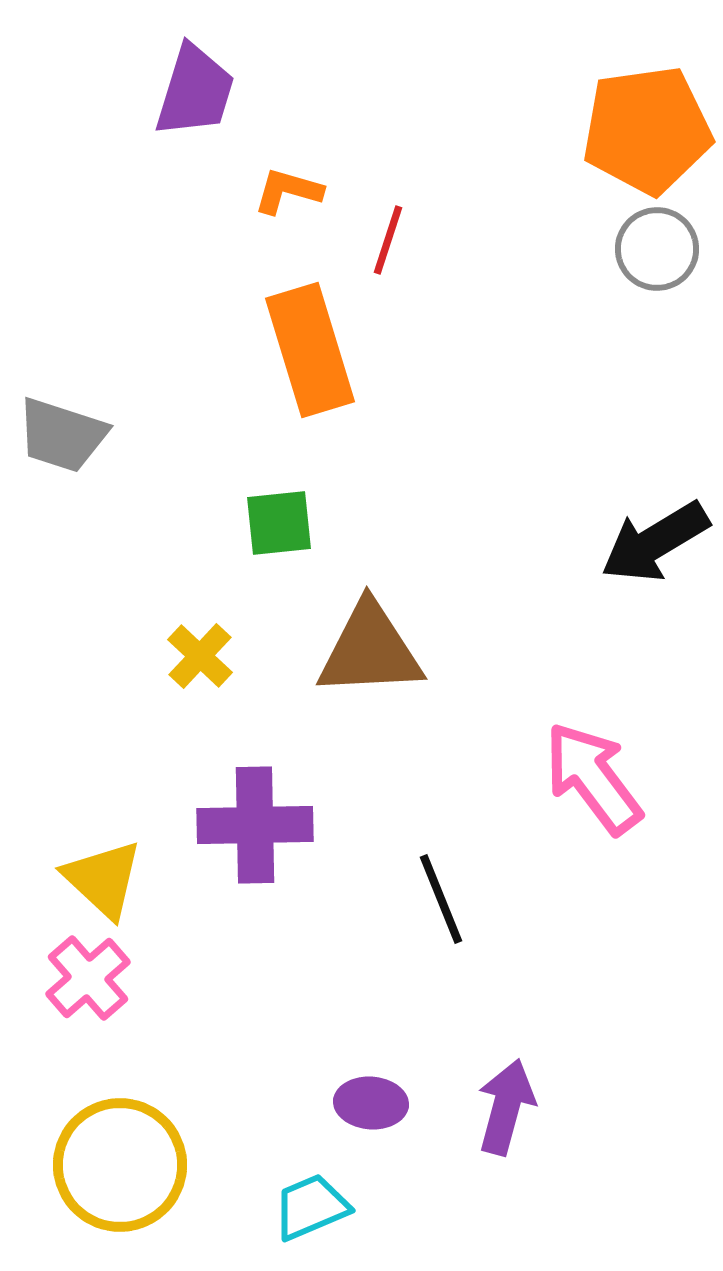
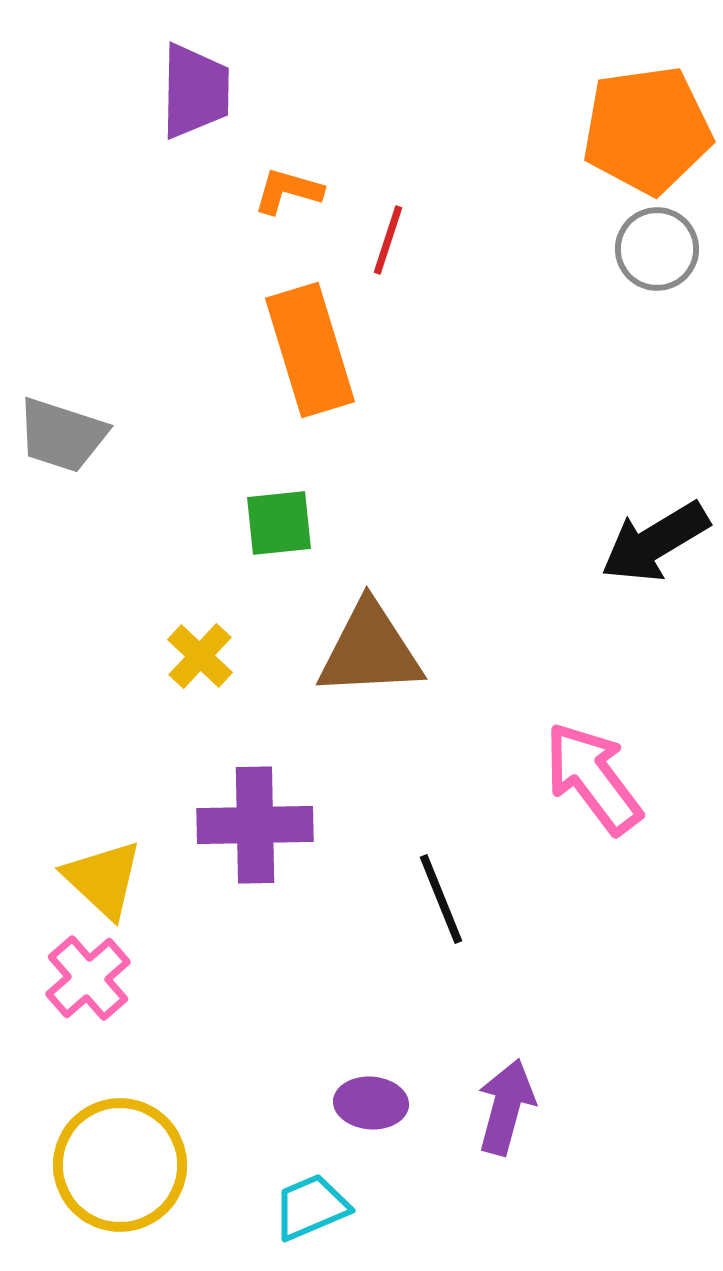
purple trapezoid: rotated 16 degrees counterclockwise
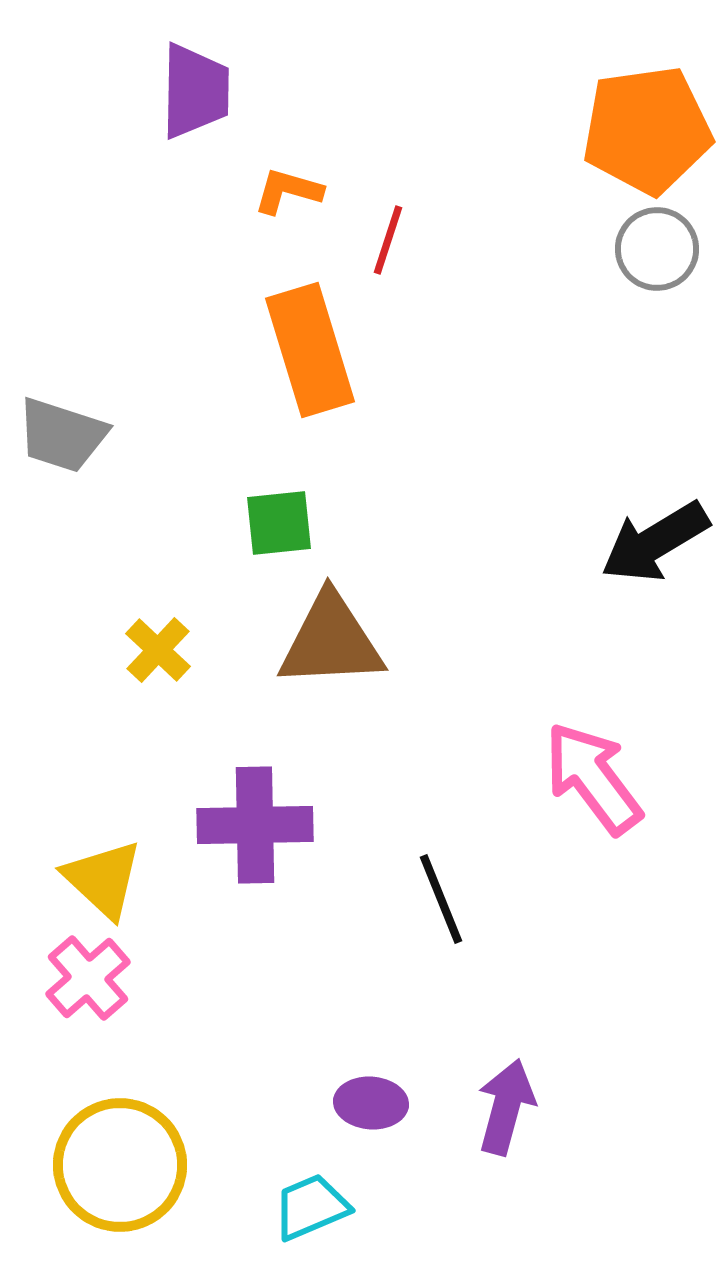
brown triangle: moved 39 px left, 9 px up
yellow cross: moved 42 px left, 6 px up
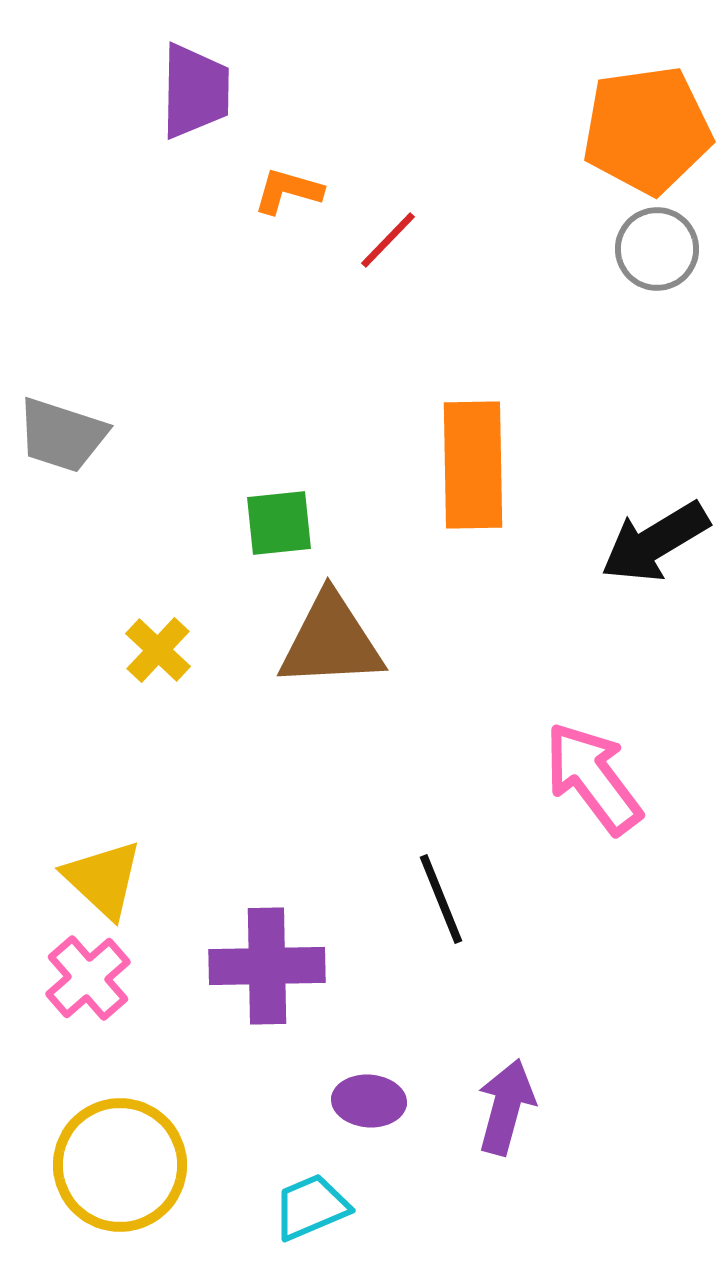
red line: rotated 26 degrees clockwise
orange rectangle: moved 163 px right, 115 px down; rotated 16 degrees clockwise
purple cross: moved 12 px right, 141 px down
purple ellipse: moved 2 px left, 2 px up
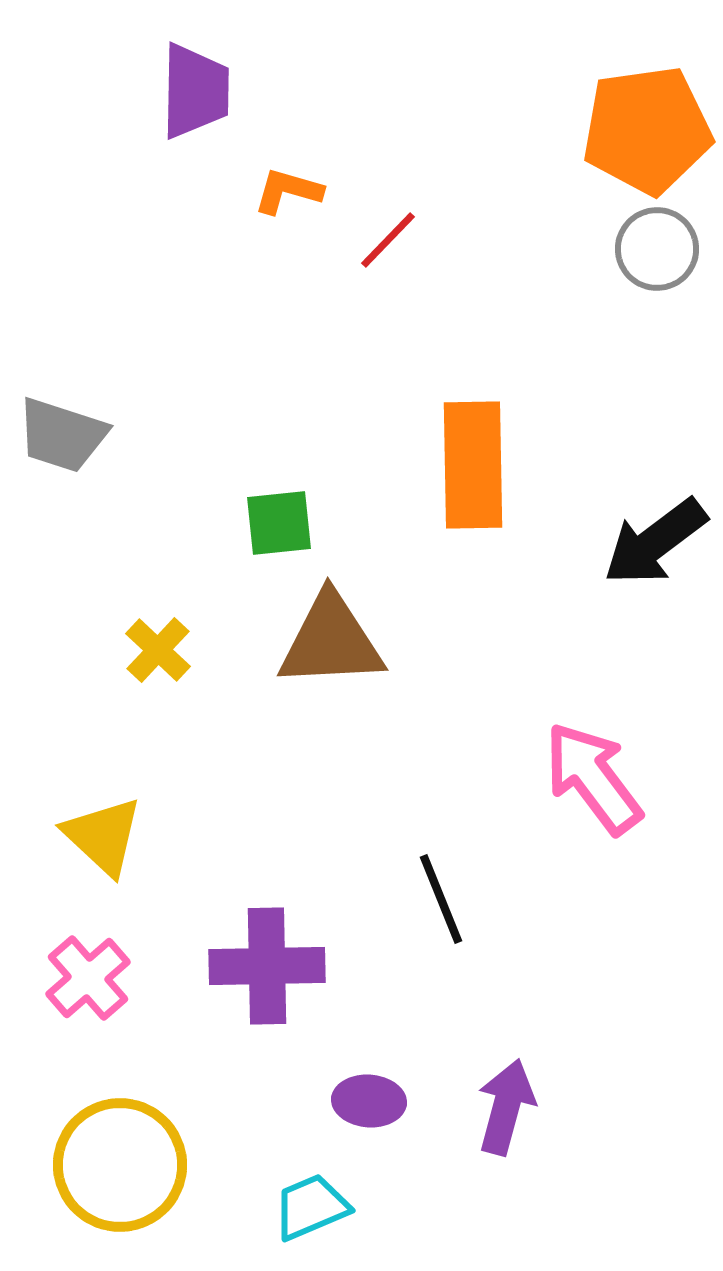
black arrow: rotated 6 degrees counterclockwise
yellow triangle: moved 43 px up
